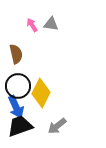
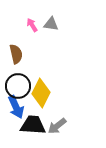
black trapezoid: moved 13 px right, 1 px up; rotated 24 degrees clockwise
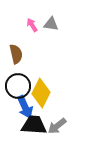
blue arrow: moved 9 px right
black trapezoid: moved 1 px right
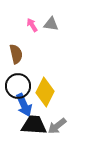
yellow diamond: moved 4 px right, 1 px up
blue arrow: moved 1 px left, 2 px up
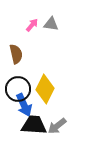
pink arrow: rotated 72 degrees clockwise
black circle: moved 3 px down
yellow diamond: moved 3 px up
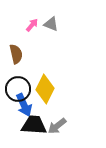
gray triangle: rotated 14 degrees clockwise
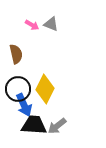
pink arrow: rotated 80 degrees clockwise
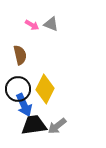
brown semicircle: moved 4 px right, 1 px down
black trapezoid: rotated 12 degrees counterclockwise
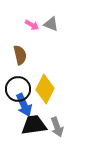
gray arrow: moved 1 px down; rotated 72 degrees counterclockwise
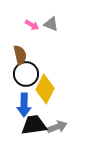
black circle: moved 8 px right, 15 px up
blue arrow: rotated 25 degrees clockwise
gray arrow: rotated 90 degrees counterclockwise
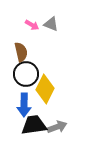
brown semicircle: moved 1 px right, 3 px up
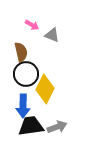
gray triangle: moved 1 px right, 11 px down
blue arrow: moved 1 px left, 1 px down
black trapezoid: moved 3 px left, 1 px down
